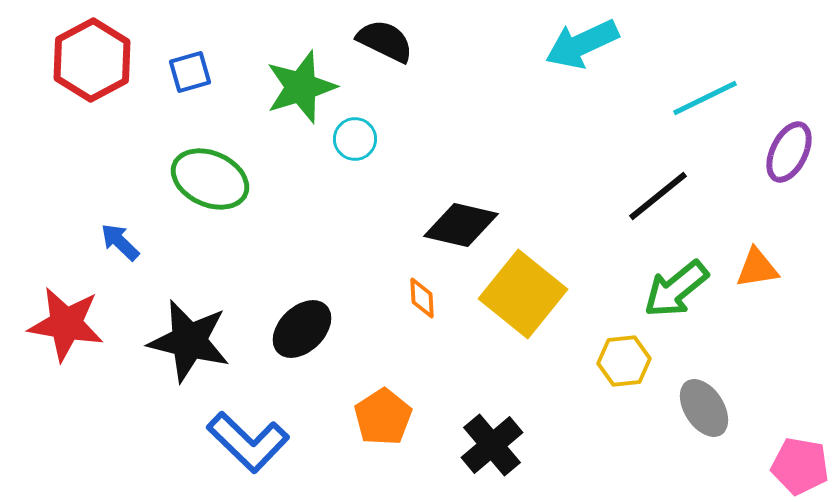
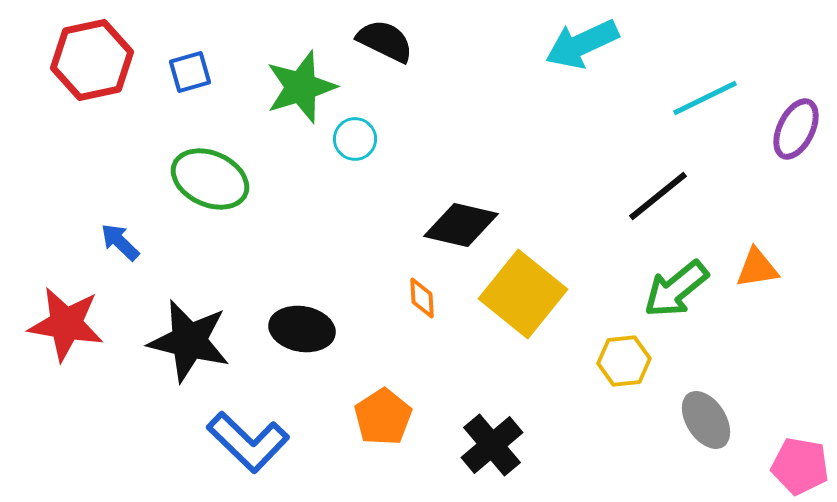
red hexagon: rotated 16 degrees clockwise
purple ellipse: moved 7 px right, 23 px up
black ellipse: rotated 54 degrees clockwise
gray ellipse: moved 2 px right, 12 px down
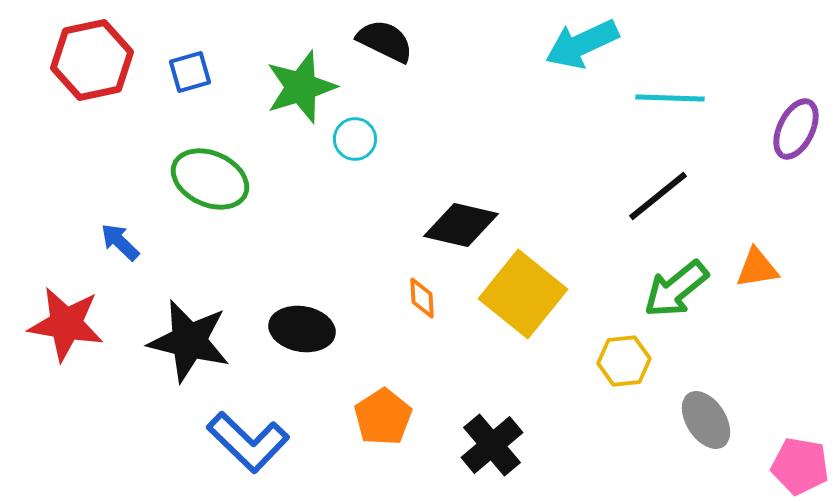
cyan line: moved 35 px left; rotated 28 degrees clockwise
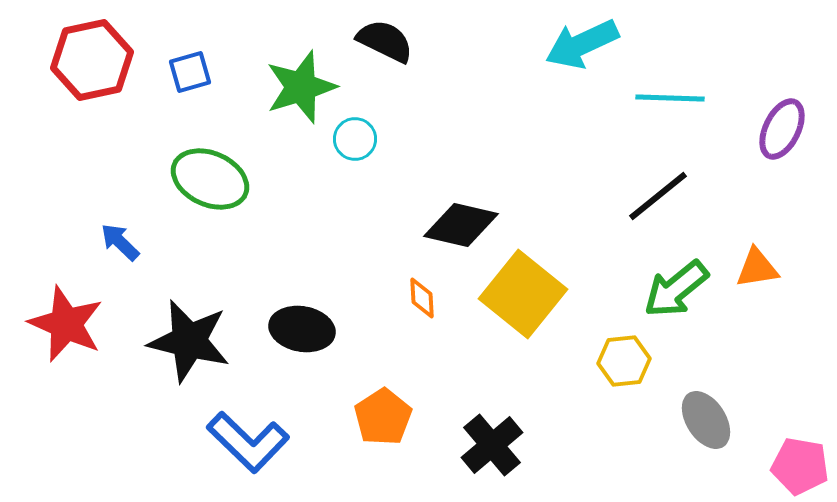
purple ellipse: moved 14 px left
red star: rotated 14 degrees clockwise
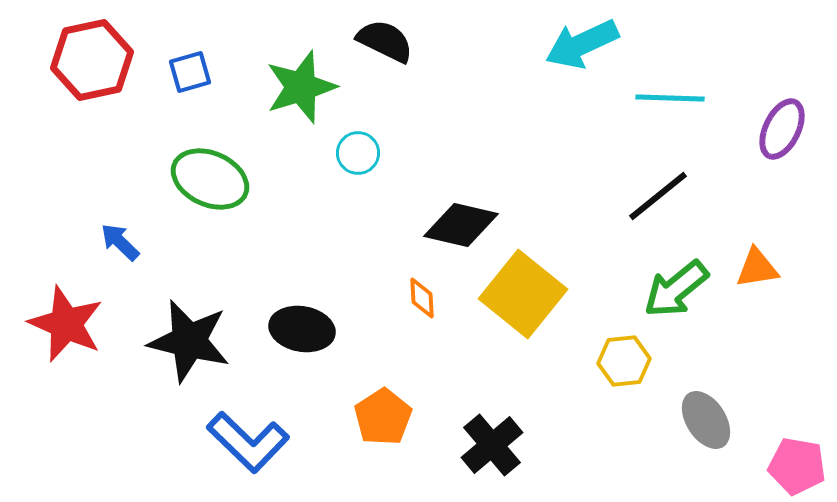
cyan circle: moved 3 px right, 14 px down
pink pentagon: moved 3 px left
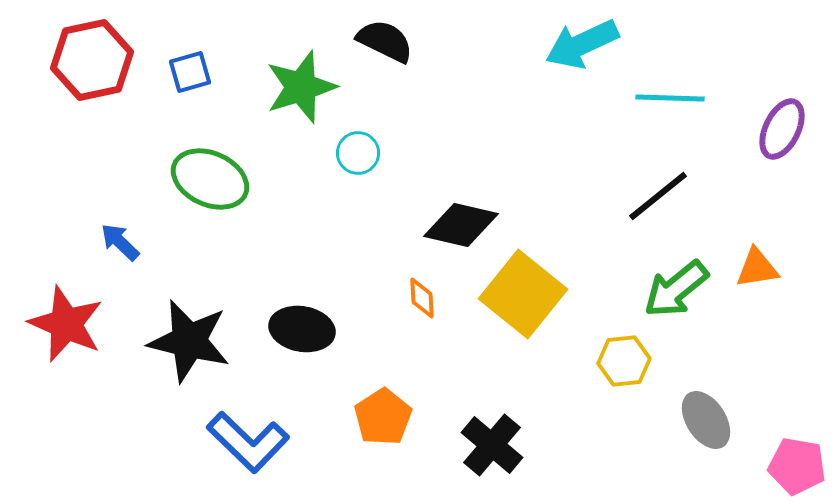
black cross: rotated 10 degrees counterclockwise
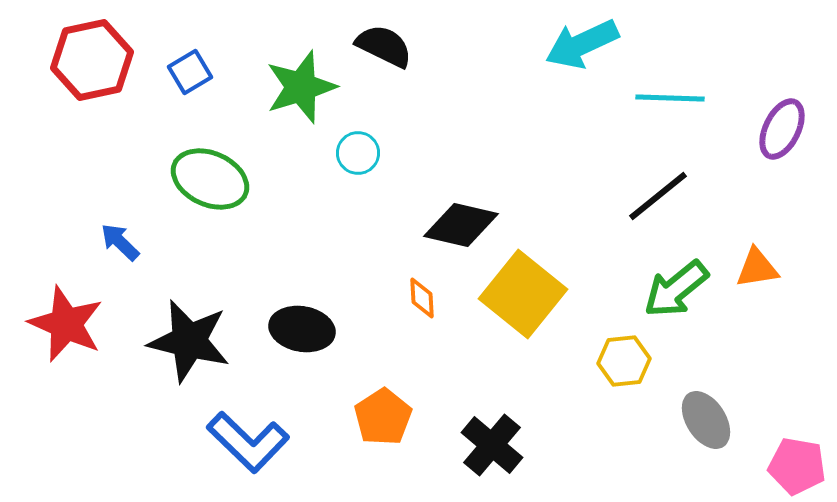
black semicircle: moved 1 px left, 5 px down
blue square: rotated 15 degrees counterclockwise
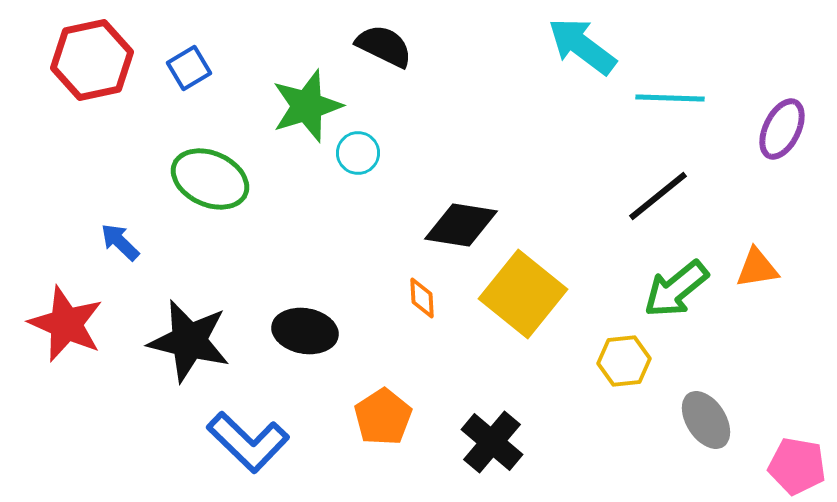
cyan arrow: moved 2 px down; rotated 62 degrees clockwise
blue square: moved 1 px left, 4 px up
green star: moved 6 px right, 19 px down
black diamond: rotated 4 degrees counterclockwise
black ellipse: moved 3 px right, 2 px down
black cross: moved 3 px up
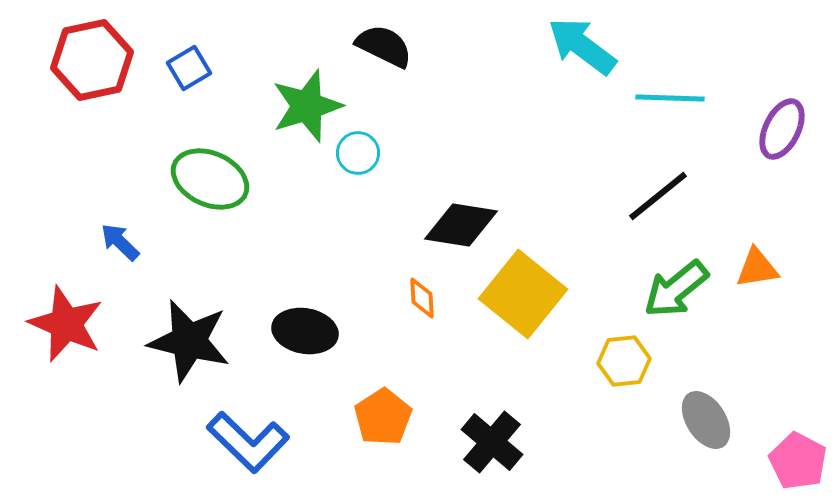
pink pentagon: moved 1 px right, 5 px up; rotated 18 degrees clockwise
